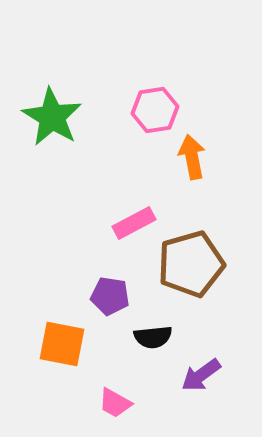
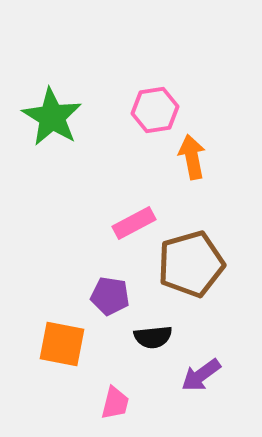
pink trapezoid: rotated 105 degrees counterclockwise
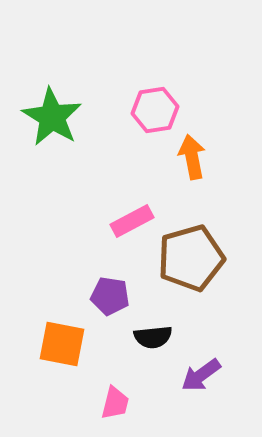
pink rectangle: moved 2 px left, 2 px up
brown pentagon: moved 6 px up
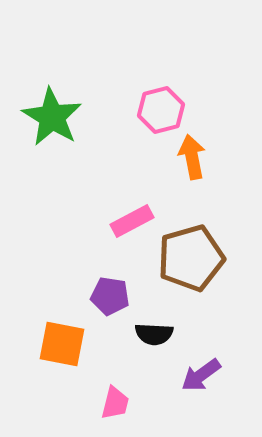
pink hexagon: moved 6 px right; rotated 6 degrees counterclockwise
black semicircle: moved 1 px right, 3 px up; rotated 9 degrees clockwise
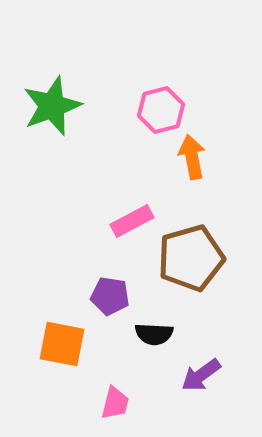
green star: moved 11 px up; rotated 20 degrees clockwise
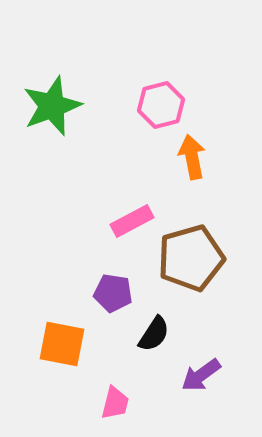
pink hexagon: moved 5 px up
purple pentagon: moved 3 px right, 3 px up
black semicircle: rotated 60 degrees counterclockwise
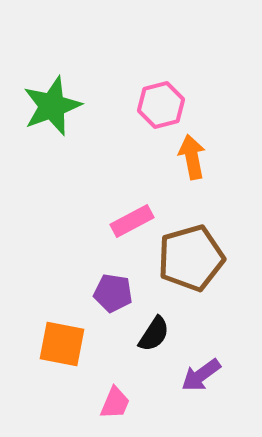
pink trapezoid: rotated 9 degrees clockwise
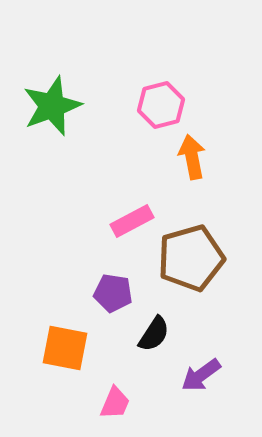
orange square: moved 3 px right, 4 px down
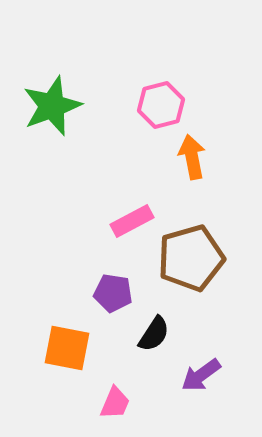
orange square: moved 2 px right
